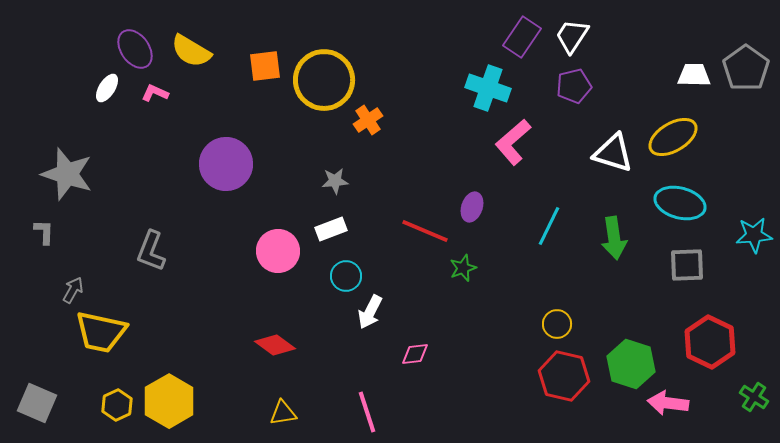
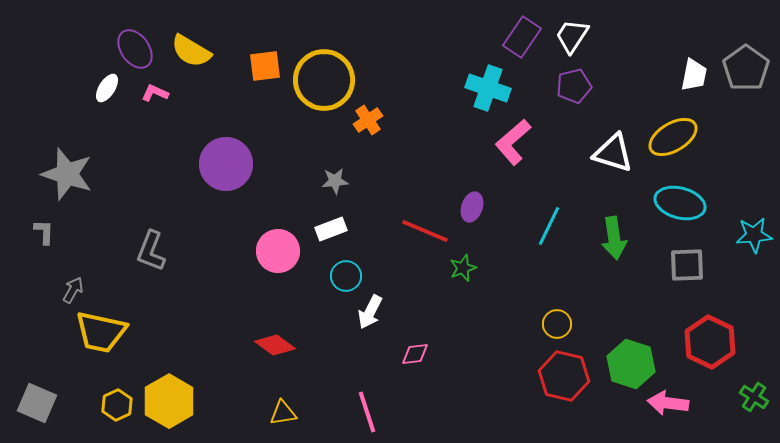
white trapezoid at (694, 75): rotated 100 degrees clockwise
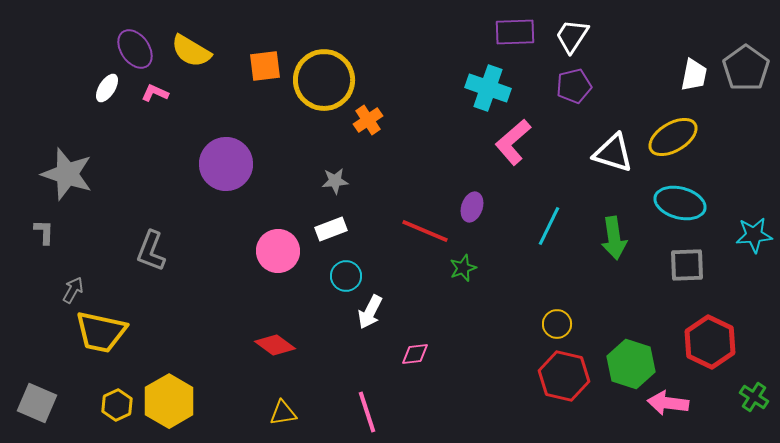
purple rectangle at (522, 37): moved 7 px left, 5 px up; rotated 54 degrees clockwise
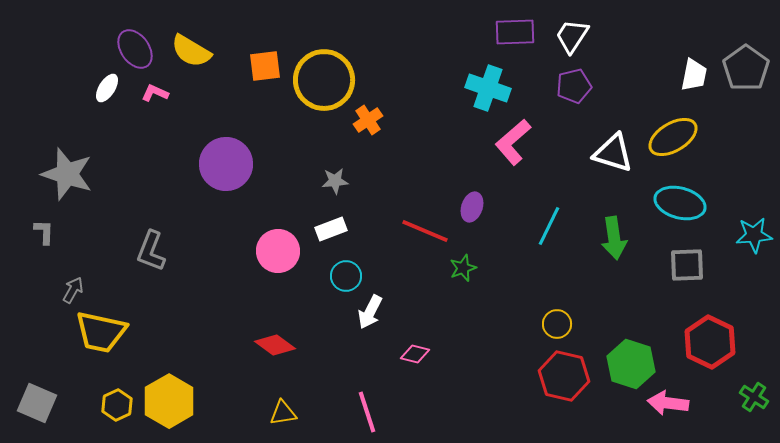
pink diamond at (415, 354): rotated 20 degrees clockwise
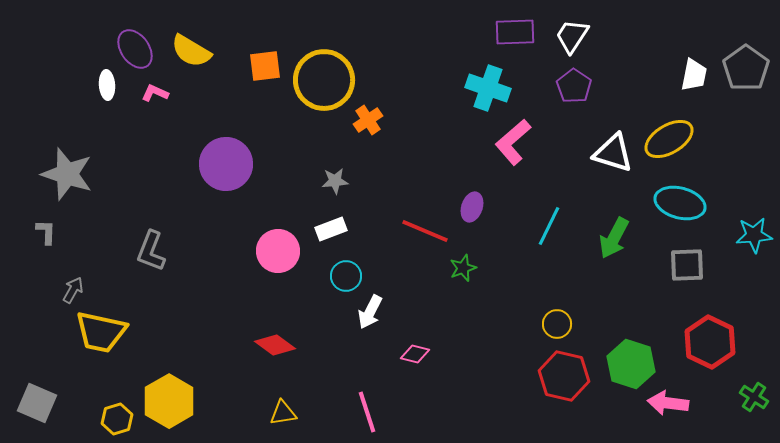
purple pentagon at (574, 86): rotated 24 degrees counterclockwise
white ellipse at (107, 88): moved 3 px up; rotated 36 degrees counterclockwise
yellow ellipse at (673, 137): moved 4 px left, 2 px down
gray L-shape at (44, 232): moved 2 px right
green arrow at (614, 238): rotated 36 degrees clockwise
yellow hexagon at (117, 405): moved 14 px down; rotated 8 degrees clockwise
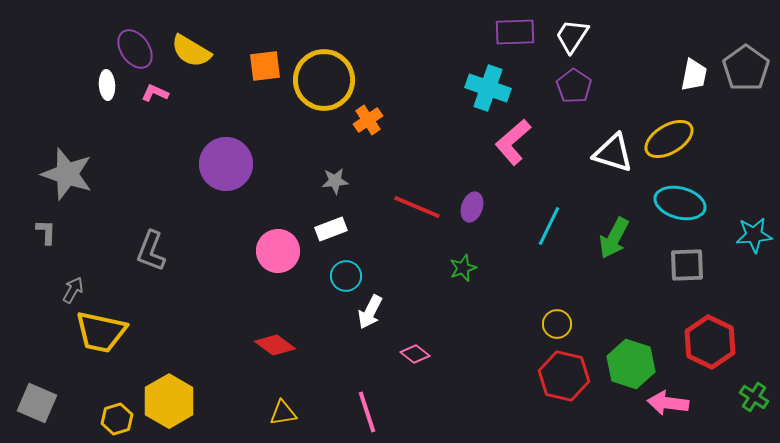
red line at (425, 231): moved 8 px left, 24 px up
pink diamond at (415, 354): rotated 24 degrees clockwise
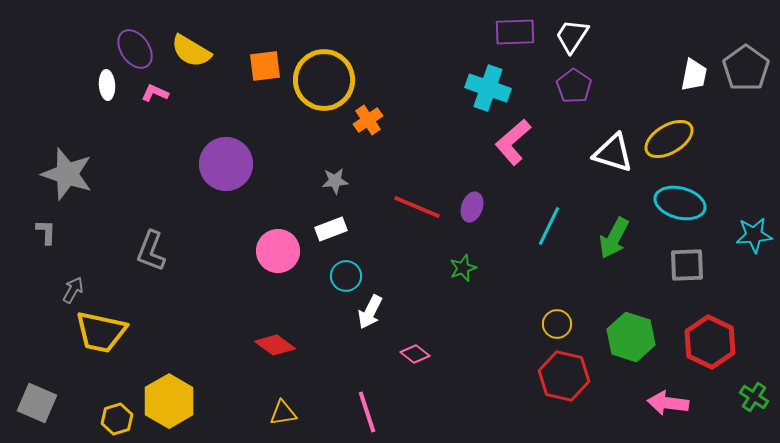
green hexagon at (631, 364): moved 27 px up
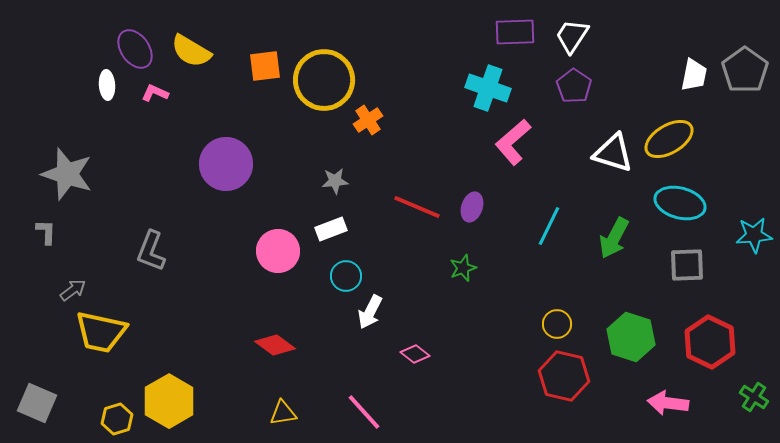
gray pentagon at (746, 68): moved 1 px left, 2 px down
gray arrow at (73, 290): rotated 24 degrees clockwise
pink line at (367, 412): moved 3 px left; rotated 24 degrees counterclockwise
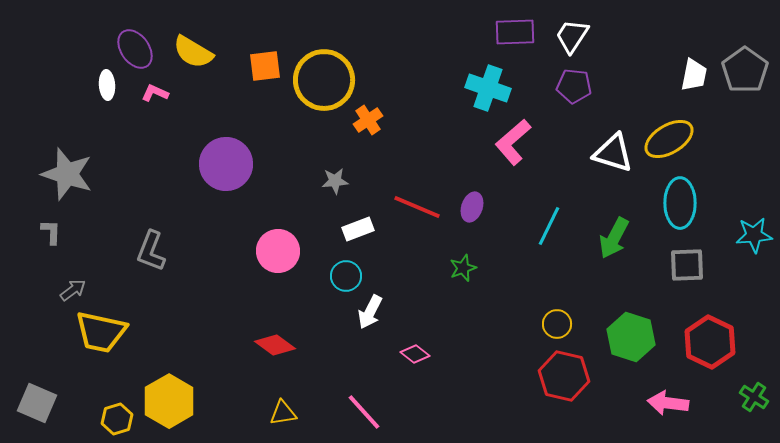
yellow semicircle at (191, 51): moved 2 px right, 1 px down
purple pentagon at (574, 86): rotated 28 degrees counterclockwise
cyan ellipse at (680, 203): rotated 75 degrees clockwise
white rectangle at (331, 229): moved 27 px right
gray L-shape at (46, 232): moved 5 px right
